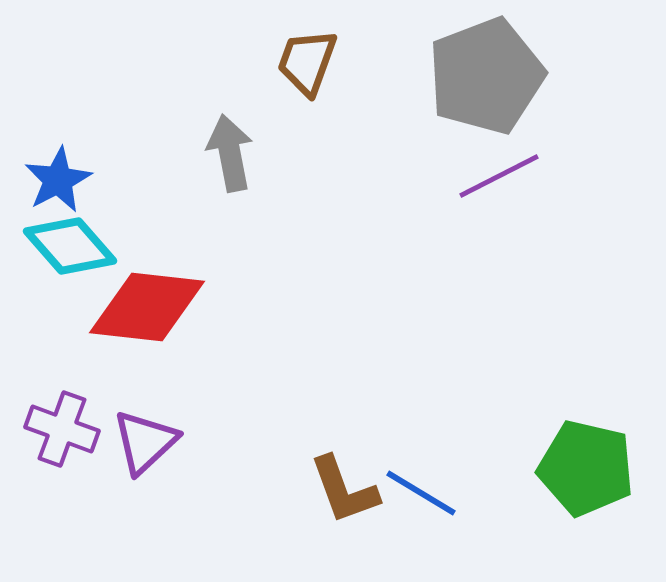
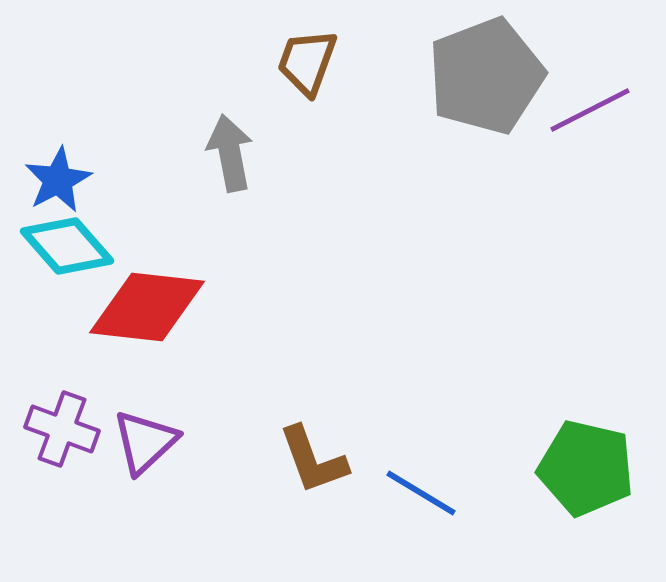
purple line: moved 91 px right, 66 px up
cyan diamond: moved 3 px left
brown L-shape: moved 31 px left, 30 px up
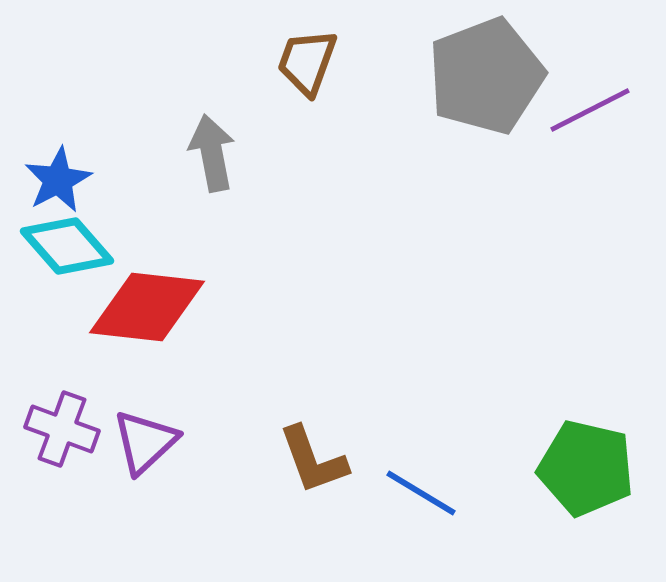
gray arrow: moved 18 px left
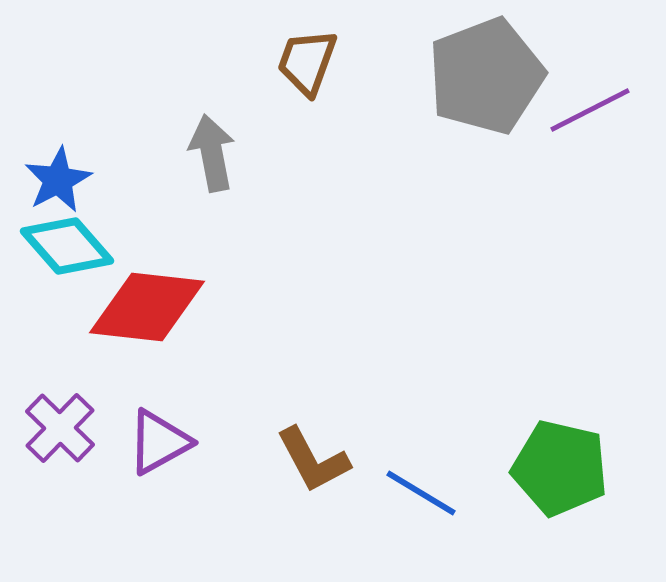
purple cross: moved 2 px left, 1 px up; rotated 24 degrees clockwise
purple triangle: moved 14 px right; rotated 14 degrees clockwise
brown L-shape: rotated 8 degrees counterclockwise
green pentagon: moved 26 px left
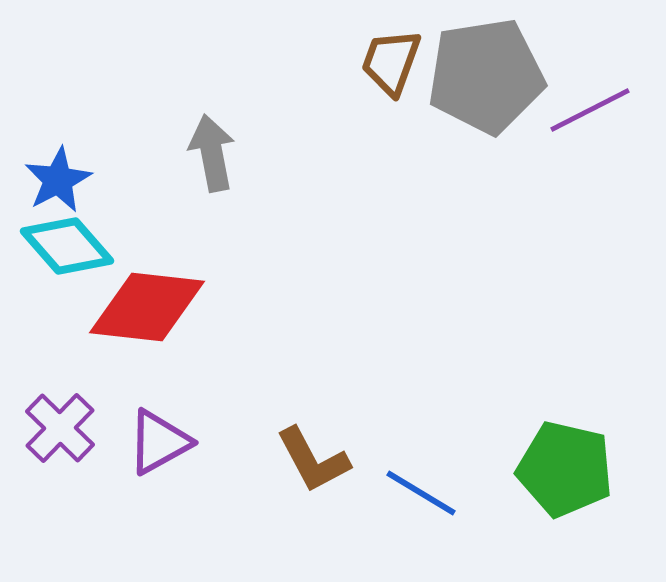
brown trapezoid: moved 84 px right
gray pentagon: rotated 12 degrees clockwise
green pentagon: moved 5 px right, 1 px down
